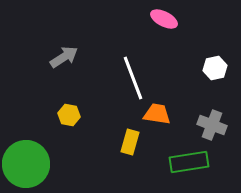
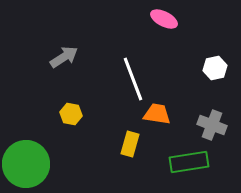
white line: moved 1 px down
yellow hexagon: moved 2 px right, 1 px up
yellow rectangle: moved 2 px down
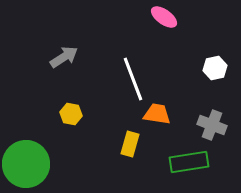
pink ellipse: moved 2 px up; rotated 8 degrees clockwise
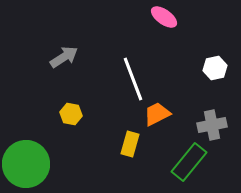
orange trapezoid: rotated 36 degrees counterclockwise
gray cross: rotated 32 degrees counterclockwise
green rectangle: rotated 42 degrees counterclockwise
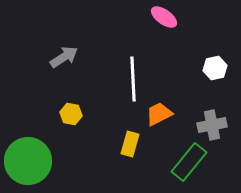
white line: rotated 18 degrees clockwise
orange trapezoid: moved 2 px right
green circle: moved 2 px right, 3 px up
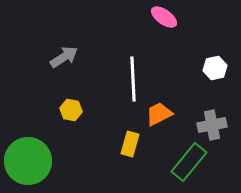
yellow hexagon: moved 4 px up
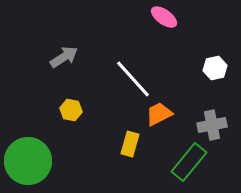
white line: rotated 39 degrees counterclockwise
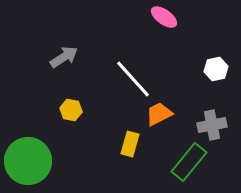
white hexagon: moved 1 px right, 1 px down
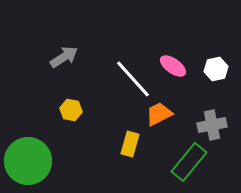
pink ellipse: moved 9 px right, 49 px down
